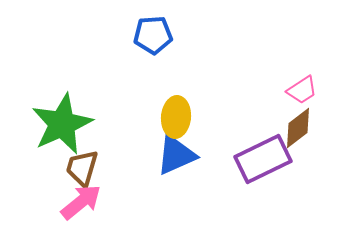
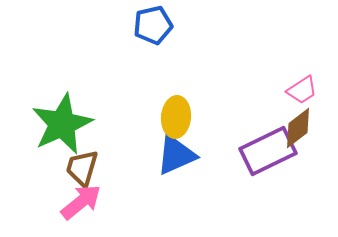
blue pentagon: moved 10 px up; rotated 9 degrees counterclockwise
purple rectangle: moved 5 px right, 8 px up
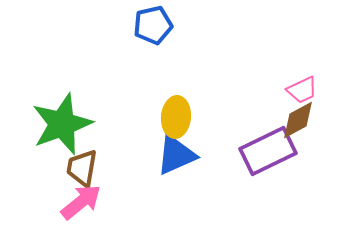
pink trapezoid: rotated 8 degrees clockwise
green star: rotated 4 degrees clockwise
brown diamond: moved 8 px up; rotated 9 degrees clockwise
brown trapezoid: rotated 6 degrees counterclockwise
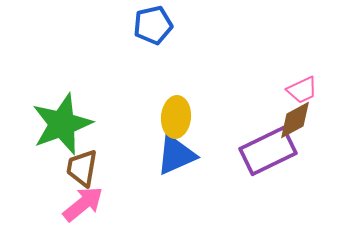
brown diamond: moved 3 px left
pink arrow: moved 2 px right, 2 px down
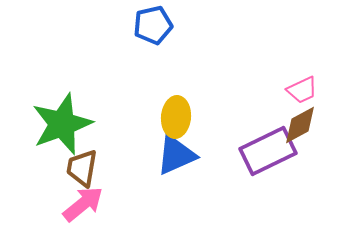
brown diamond: moved 5 px right, 5 px down
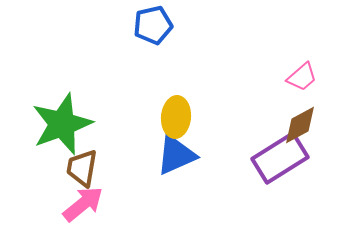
pink trapezoid: moved 13 px up; rotated 16 degrees counterclockwise
purple rectangle: moved 12 px right, 7 px down; rotated 6 degrees counterclockwise
